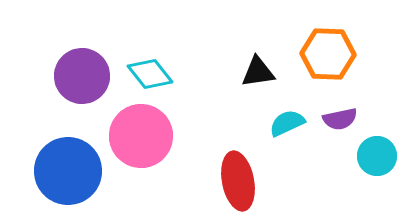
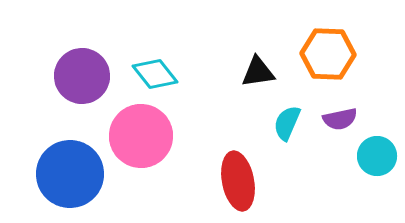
cyan diamond: moved 5 px right
cyan semicircle: rotated 42 degrees counterclockwise
blue circle: moved 2 px right, 3 px down
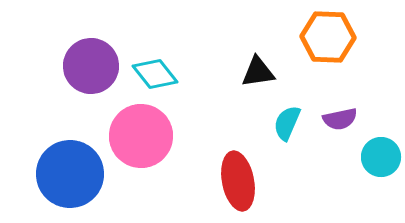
orange hexagon: moved 17 px up
purple circle: moved 9 px right, 10 px up
cyan circle: moved 4 px right, 1 px down
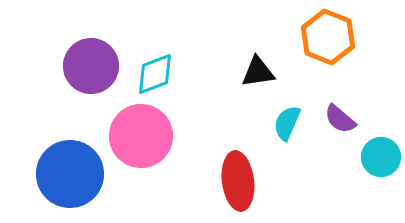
orange hexagon: rotated 20 degrees clockwise
cyan diamond: rotated 72 degrees counterclockwise
purple semicircle: rotated 52 degrees clockwise
red ellipse: rotated 4 degrees clockwise
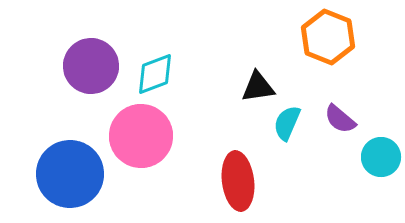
black triangle: moved 15 px down
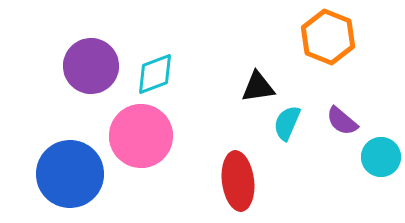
purple semicircle: moved 2 px right, 2 px down
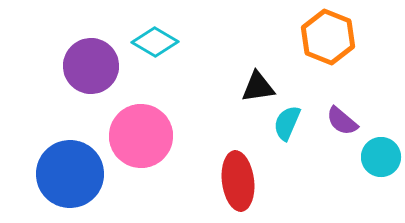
cyan diamond: moved 32 px up; rotated 51 degrees clockwise
